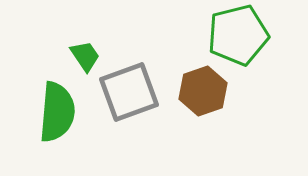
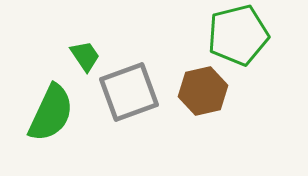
brown hexagon: rotated 6 degrees clockwise
green semicircle: moved 6 px left, 1 px down; rotated 20 degrees clockwise
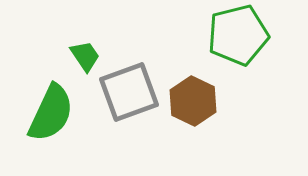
brown hexagon: moved 10 px left, 10 px down; rotated 21 degrees counterclockwise
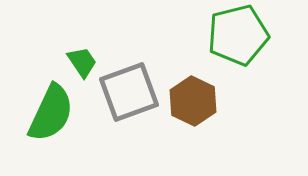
green trapezoid: moved 3 px left, 6 px down
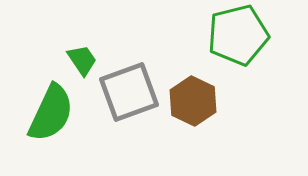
green trapezoid: moved 2 px up
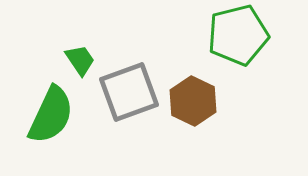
green trapezoid: moved 2 px left
green semicircle: moved 2 px down
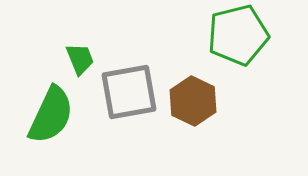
green trapezoid: moved 1 px up; rotated 12 degrees clockwise
gray square: rotated 10 degrees clockwise
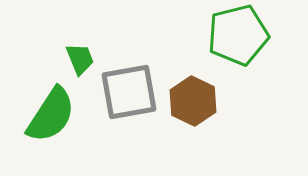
green semicircle: rotated 8 degrees clockwise
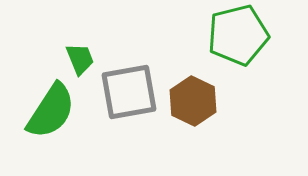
green semicircle: moved 4 px up
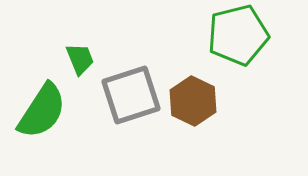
gray square: moved 2 px right, 3 px down; rotated 8 degrees counterclockwise
green semicircle: moved 9 px left
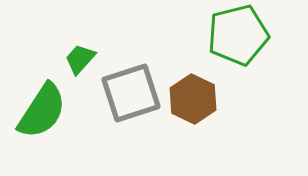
green trapezoid: rotated 116 degrees counterclockwise
gray square: moved 2 px up
brown hexagon: moved 2 px up
